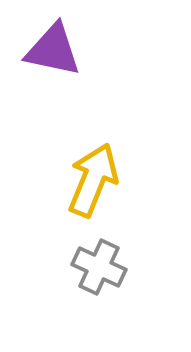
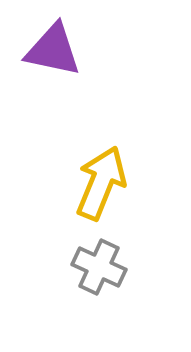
yellow arrow: moved 8 px right, 3 px down
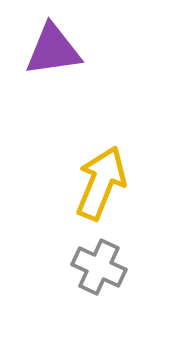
purple triangle: rotated 20 degrees counterclockwise
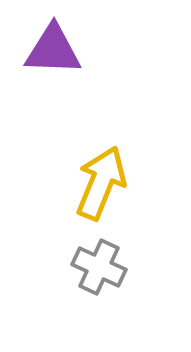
purple triangle: rotated 10 degrees clockwise
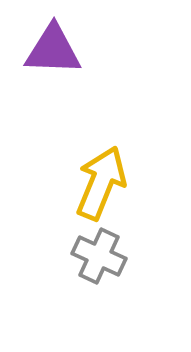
gray cross: moved 11 px up
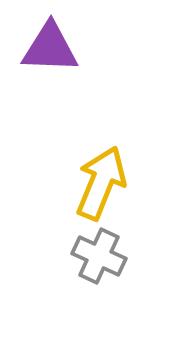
purple triangle: moved 3 px left, 2 px up
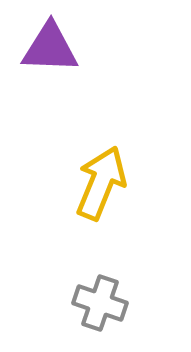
gray cross: moved 1 px right, 47 px down; rotated 6 degrees counterclockwise
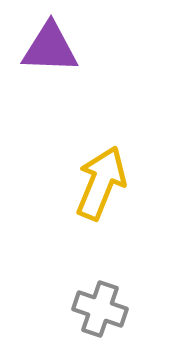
gray cross: moved 6 px down
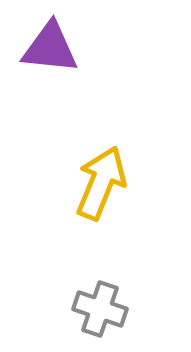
purple triangle: rotated 4 degrees clockwise
